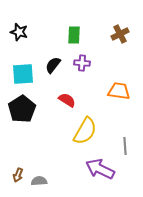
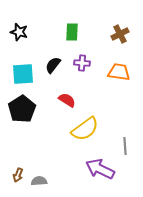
green rectangle: moved 2 px left, 3 px up
orange trapezoid: moved 19 px up
yellow semicircle: moved 2 px up; rotated 24 degrees clockwise
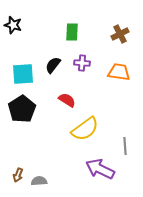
black star: moved 6 px left, 7 px up
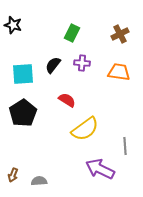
green rectangle: moved 1 px down; rotated 24 degrees clockwise
black pentagon: moved 1 px right, 4 px down
brown arrow: moved 5 px left
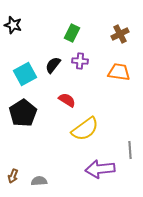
purple cross: moved 2 px left, 2 px up
cyan square: moved 2 px right; rotated 25 degrees counterclockwise
gray line: moved 5 px right, 4 px down
purple arrow: rotated 32 degrees counterclockwise
brown arrow: moved 1 px down
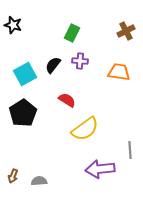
brown cross: moved 6 px right, 3 px up
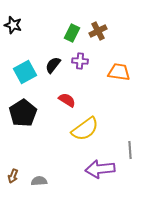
brown cross: moved 28 px left
cyan square: moved 2 px up
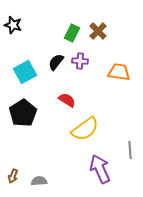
brown cross: rotated 18 degrees counterclockwise
black semicircle: moved 3 px right, 3 px up
purple arrow: rotated 72 degrees clockwise
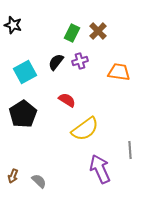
purple cross: rotated 21 degrees counterclockwise
black pentagon: moved 1 px down
gray semicircle: rotated 49 degrees clockwise
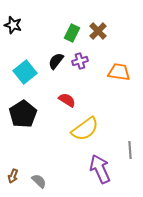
black semicircle: moved 1 px up
cyan square: rotated 10 degrees counterclockwise
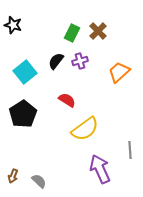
orange trapezoid: rotated 50 degrees counterclockwise
